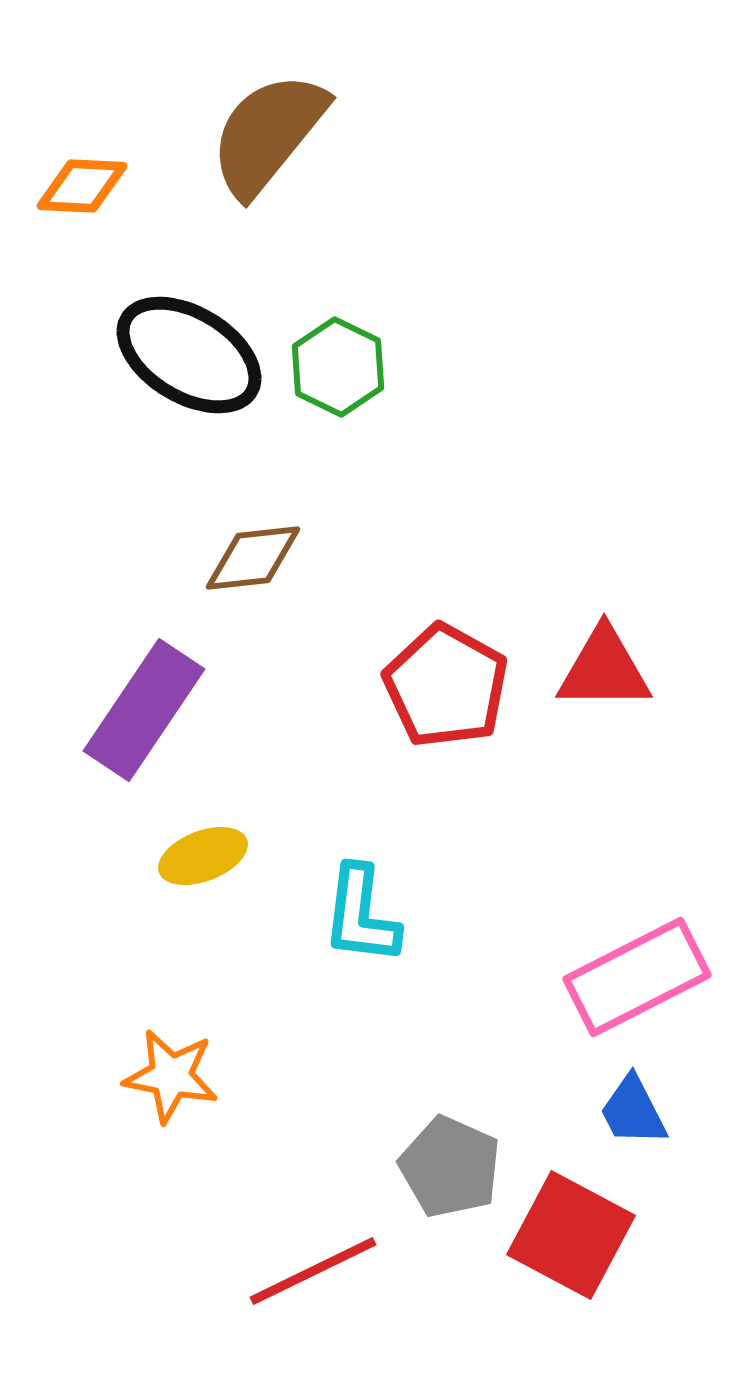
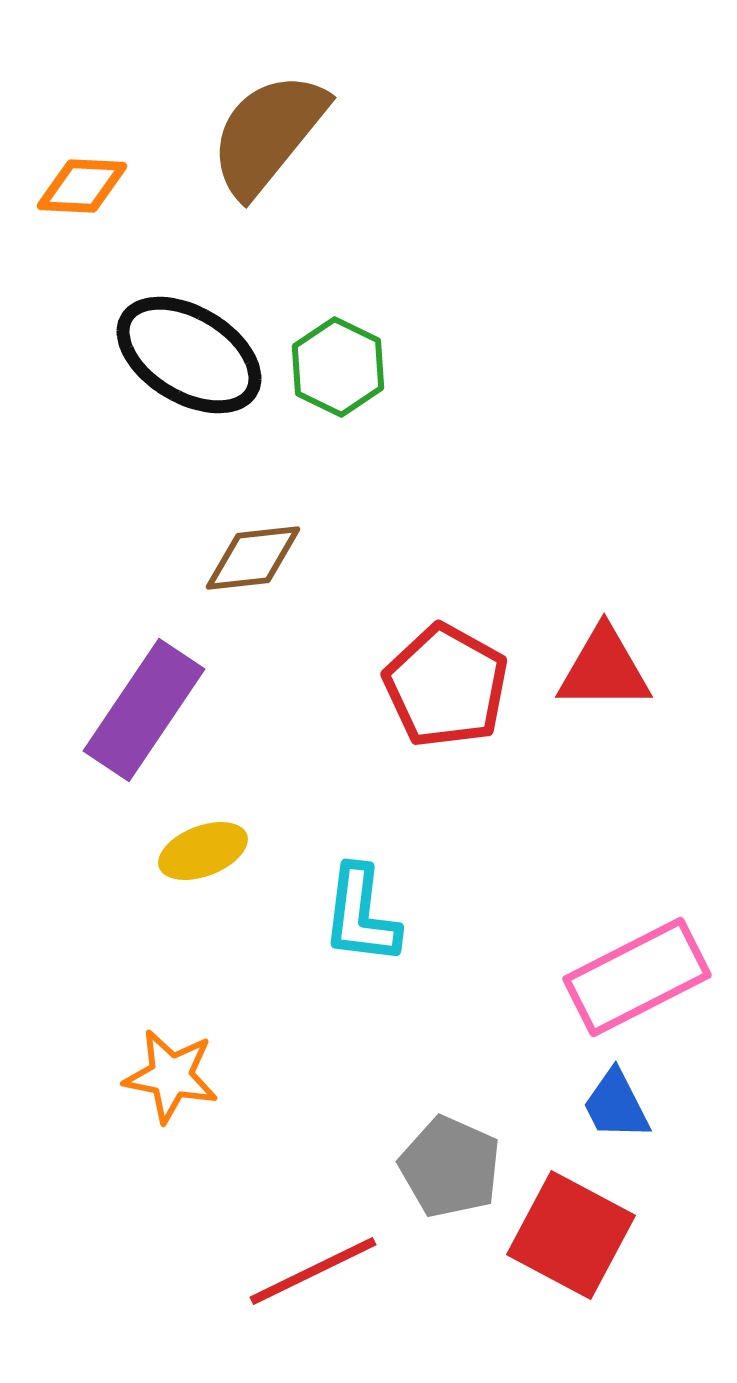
yellow ellipse: moved 5 px up
blue trapezoid: moved 17 px left, 6 px up
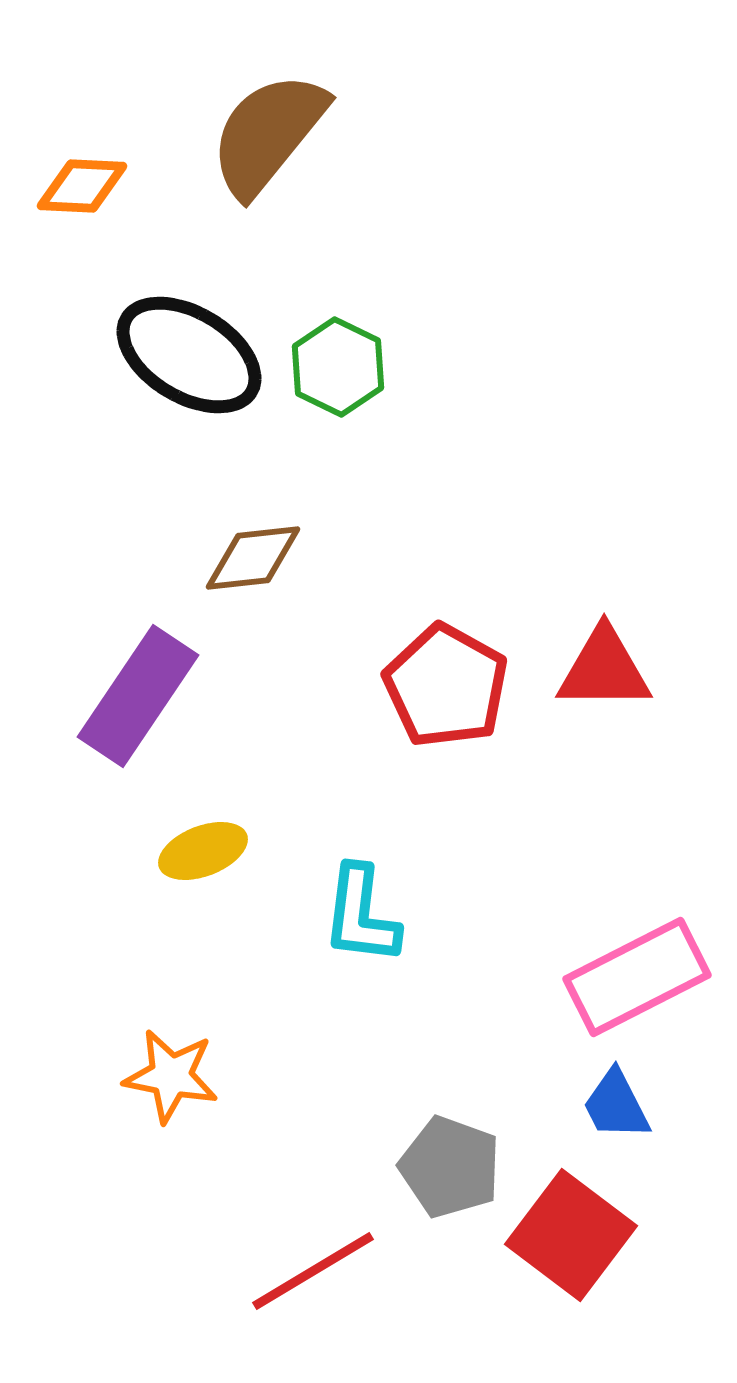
purple rectangle: moved 6 px left, 14 px up
gray pentagon: rotated 4 degrees counterclockwise
red square: rotated 9 degrees clockwise
red line: rotated 5 degrees counterclockwise
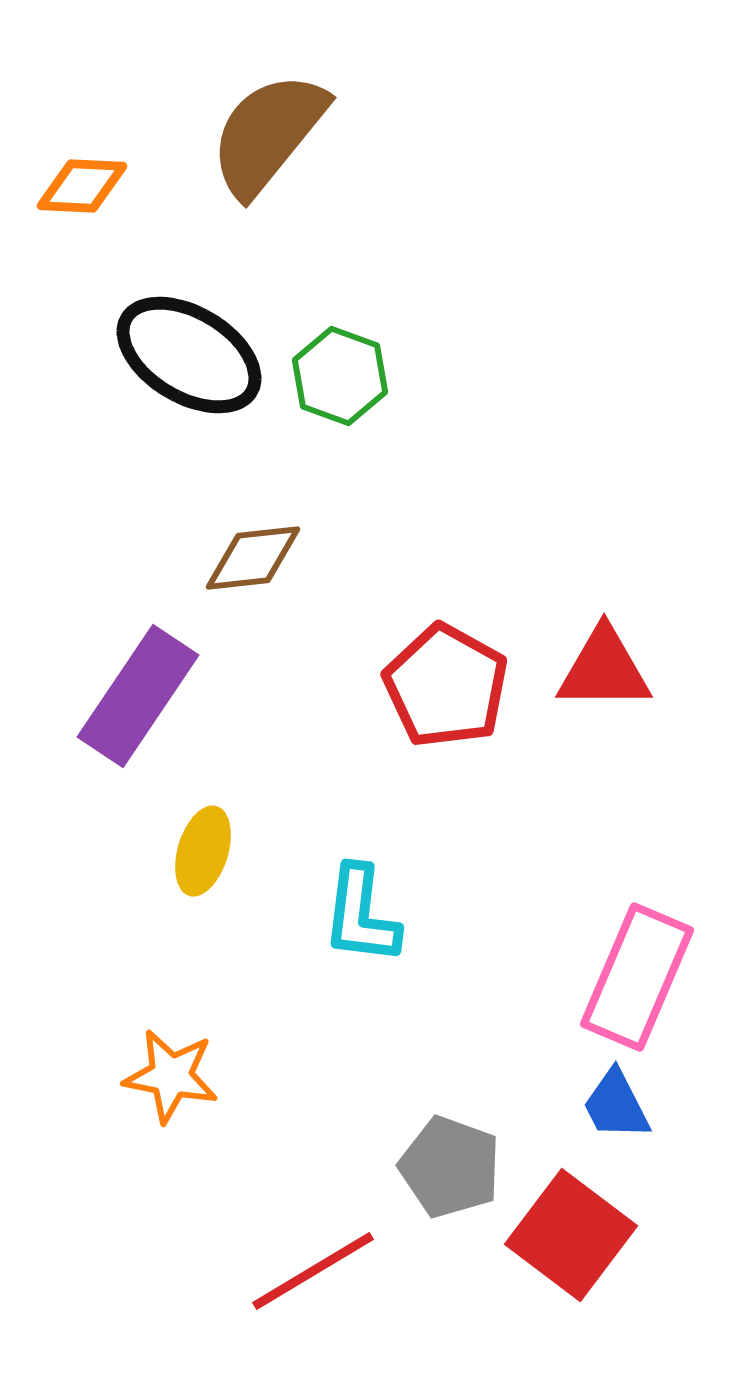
green hexagon: moved 2 px right, 9 px down; rotated 6 degrees counterclockwise
yellow ellipse: rotated 52 degrees counterclockwise
pink rectangle: rotated 40 degrees counterclockwise
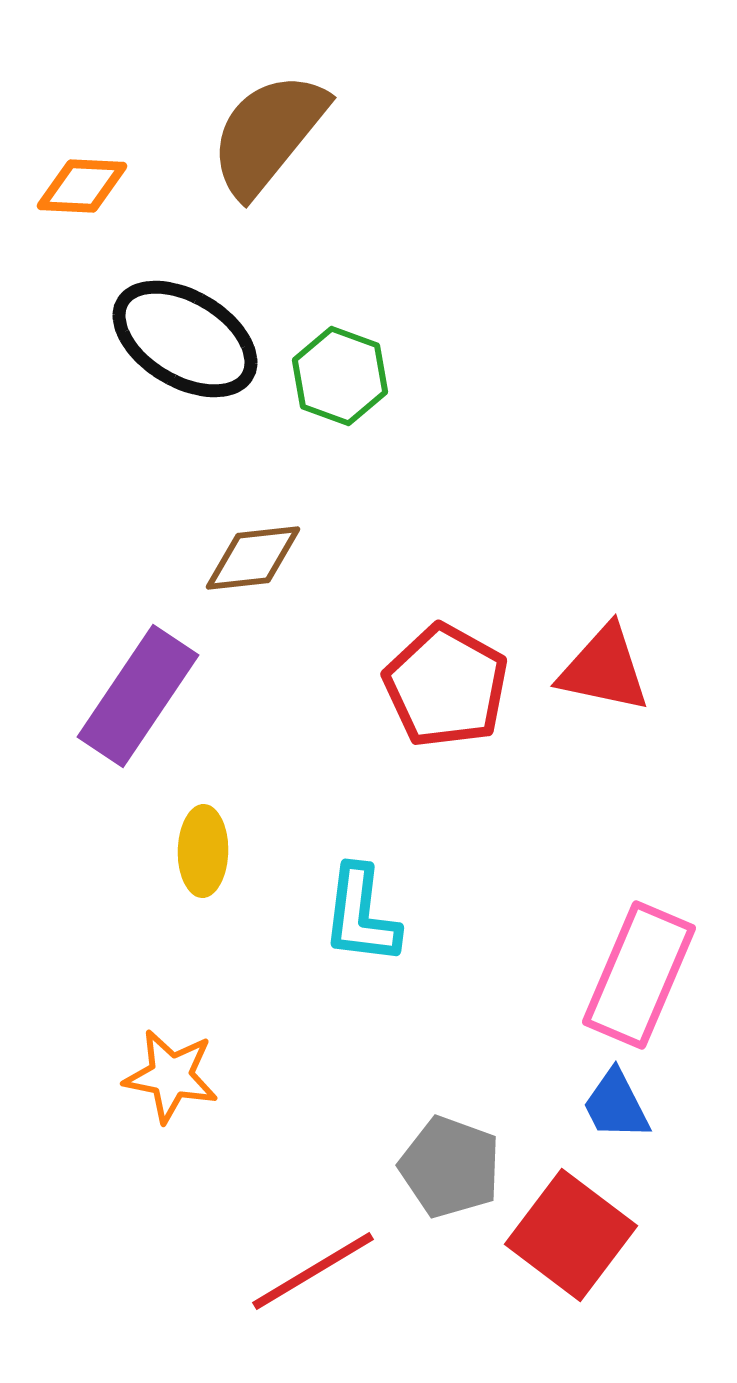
black ellipse: moved 4 px left, 16 px up
red triangle: rotated 12 degrees clockwise
yellow ellipse: rotated 16 degrees counterclockwise
pink rectangle: moved 2 px right, 2 px up
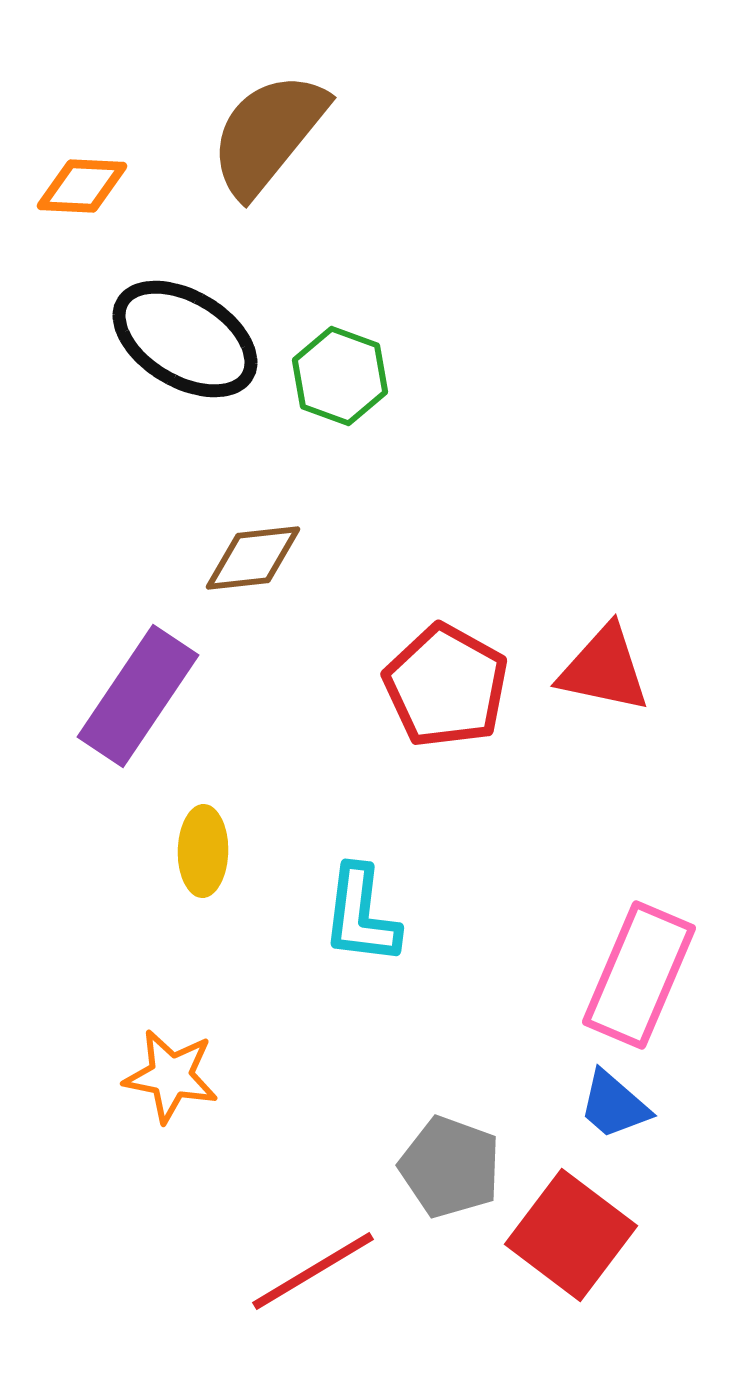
blue trapezoid: moved 2 px left; rotated 22 degrees counterclockwise
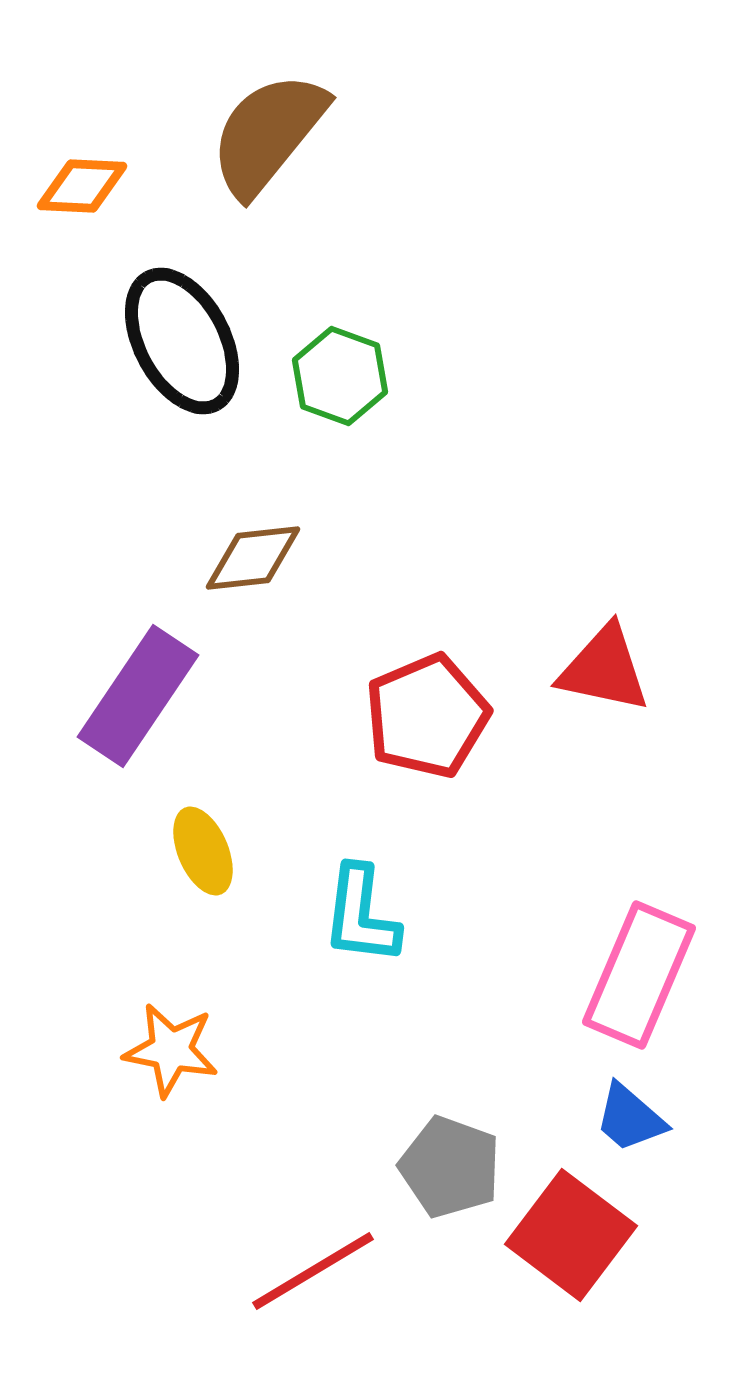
black ellipse: moved 3 px left, 2 px down; rotated 31 degrees clockwise
red pentagon: moved 19 px left, 30 px down; rotated 20 degrees clockwise
yellow ellipse: rotated 24 degrees counterclockwise
orange star: moved 26 px up
blue trapezoid: moved 16 px right, 13 px down
